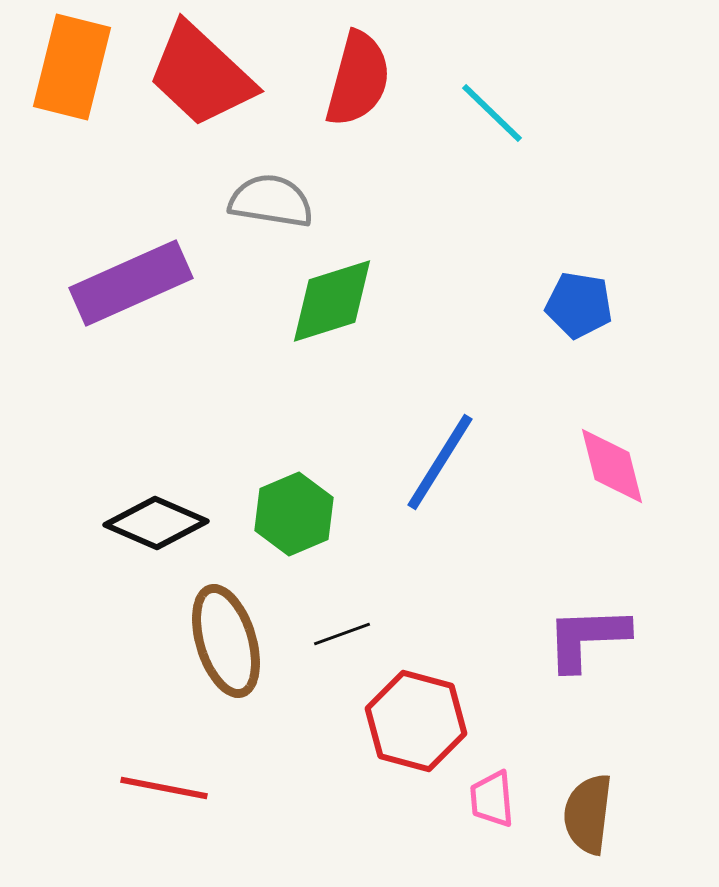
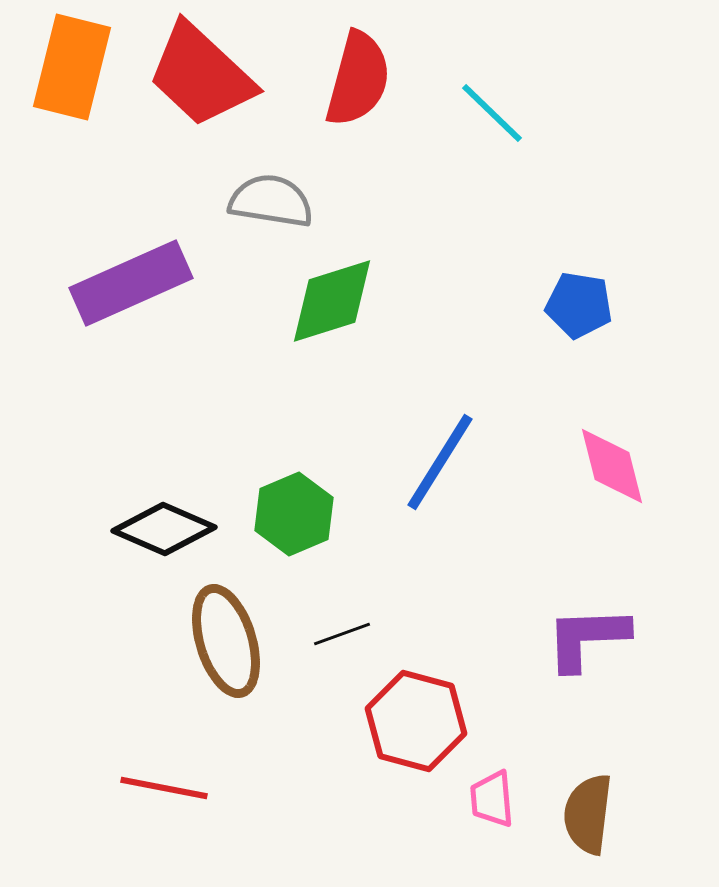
black diamond: moved 8 px right, 6 px down
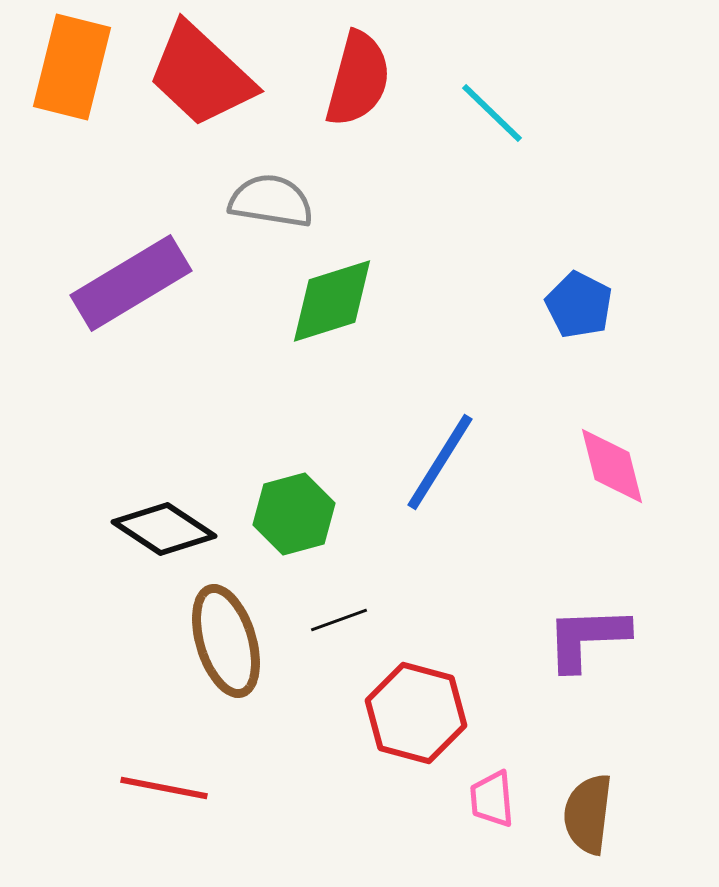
purple rectangle: rotated 7 degrees counterclockwise
blue pentagon: rotated 18 degrees clockwise
green hexagon: rotated 8 degrees clockwise
black diamond: rotated 10 degrees clockwise
black line: moved 3 px left, 14 px up
red hexagon: moved 8 px up
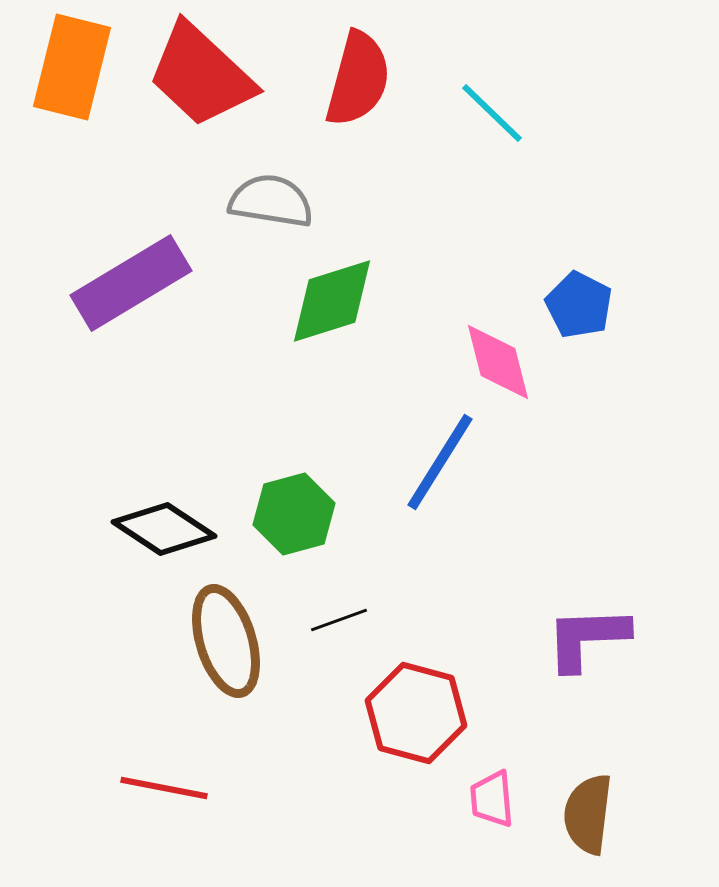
pink diamond: moved 114 px left, 104 px up
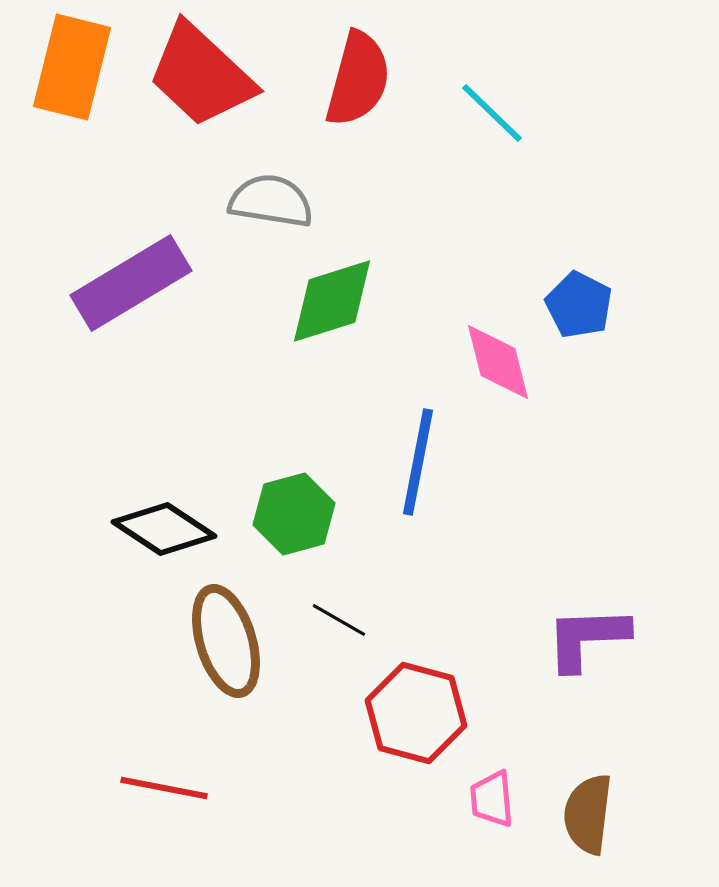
blue line: moved 22 px left; rotated 21 degrees counterclockwise
black line: rotated 50 degrees clockwise
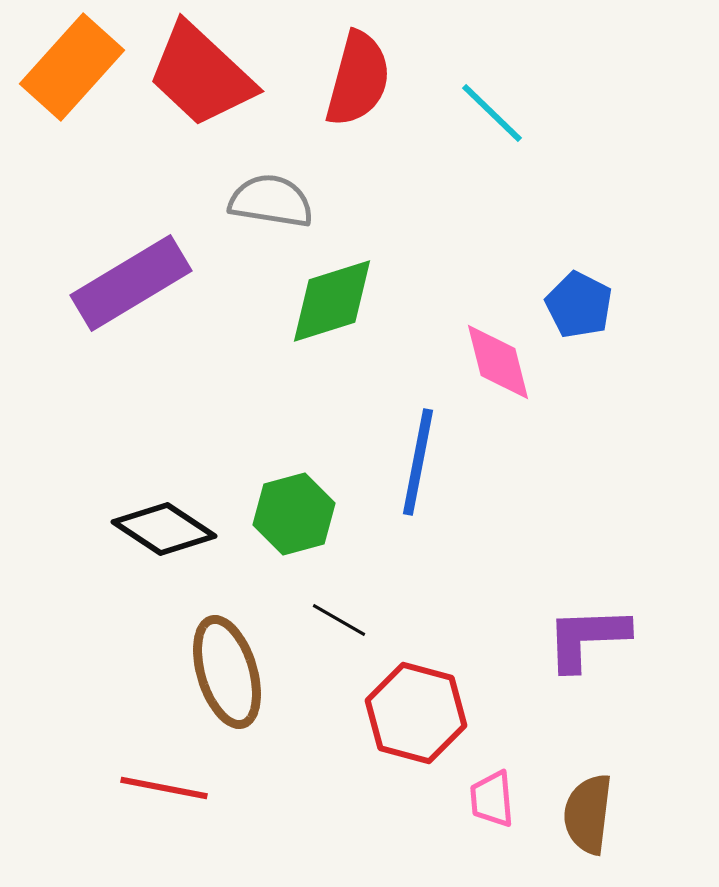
orange rectangle: rotated 28 degrees clockwise
brown ellipse: moved 1 px right, 31 px down
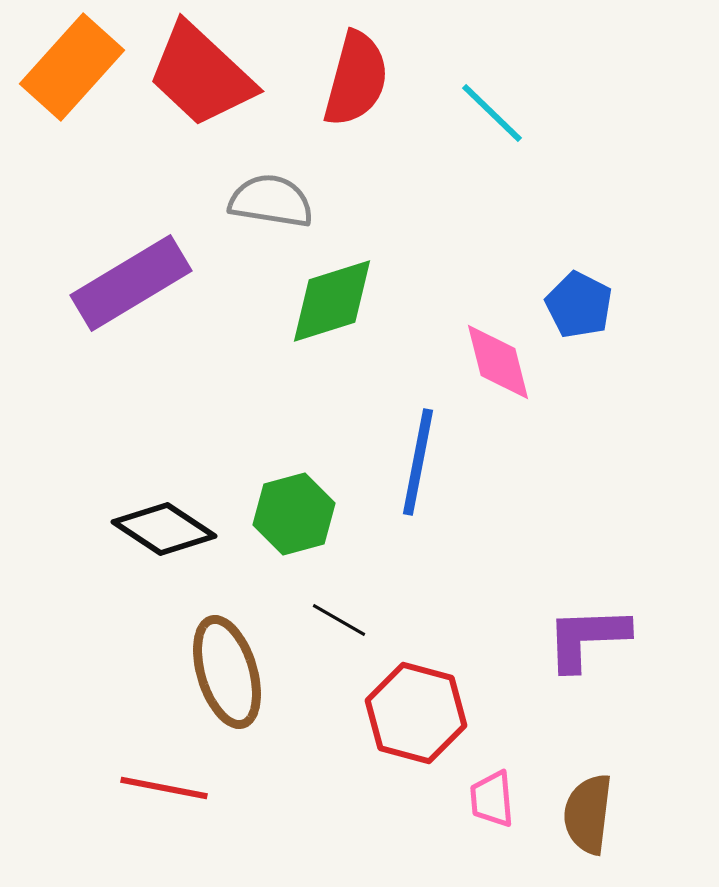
red semicircle: moved 2 px left
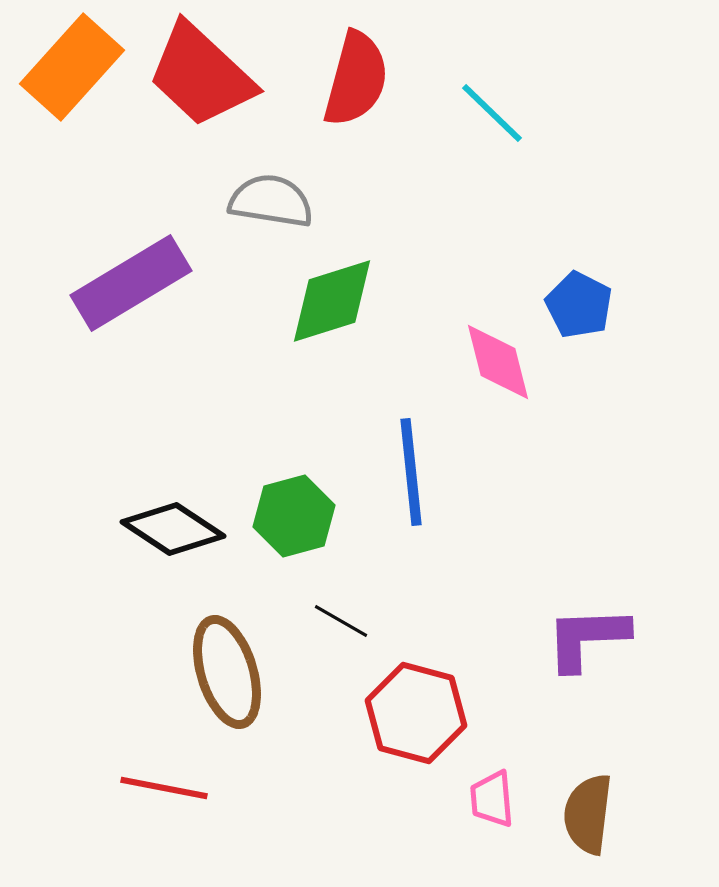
blue line: moved 7 px left, 10 px down; rotated 17 degrees counterclockwise
green hexagon: moved 2 px down
black diamond: moved 9 px right
black line: moved 2 px right, 1 px down
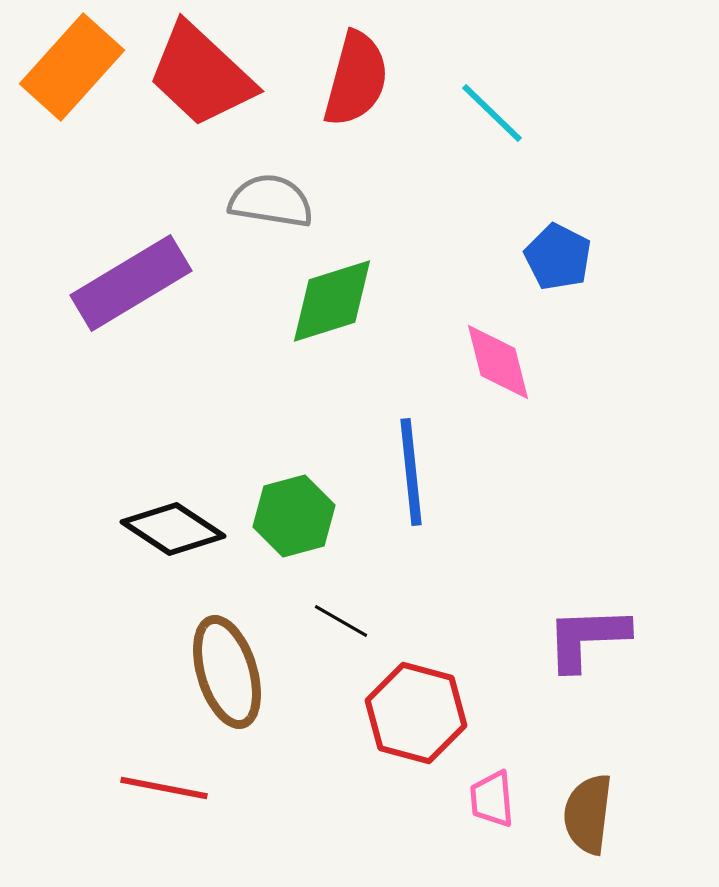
blue pentagon: moved 21 px left, 48 px up
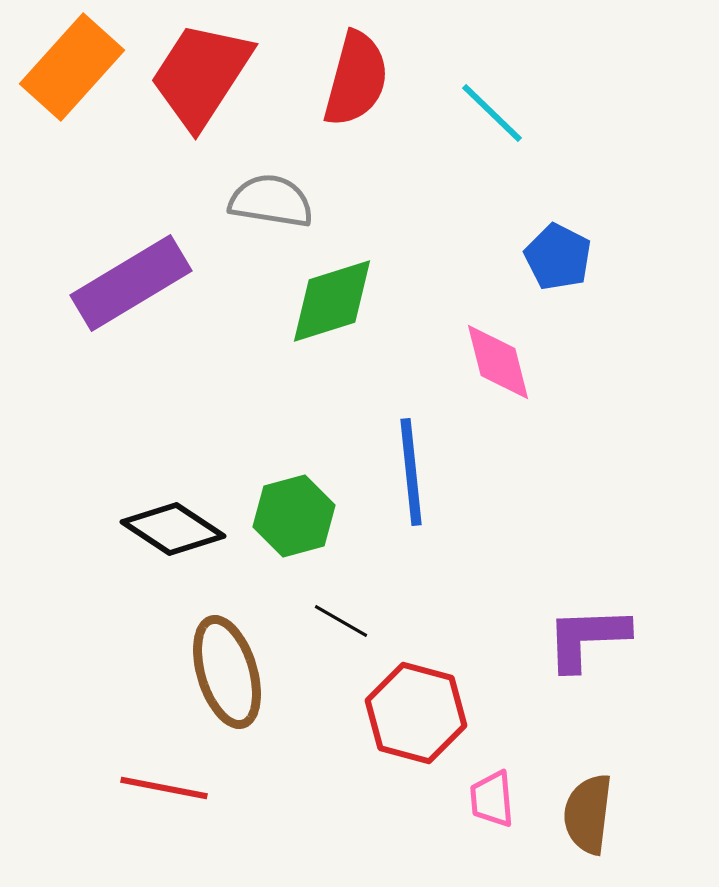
red trapezoid: rotated 80 degrees clockwise
